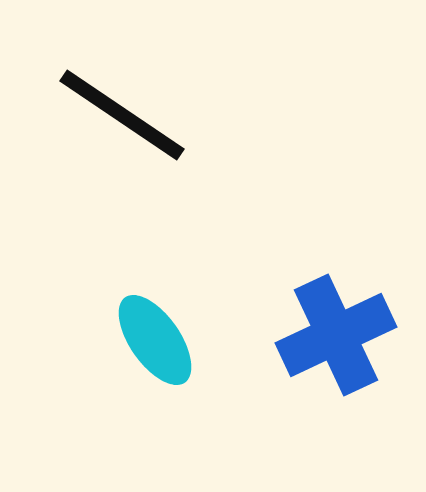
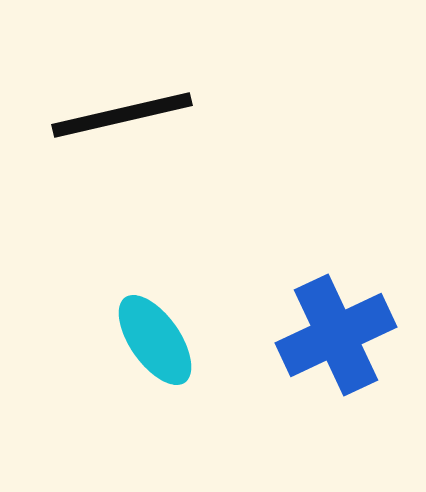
black line: rotated 47 degrees counterclockwise
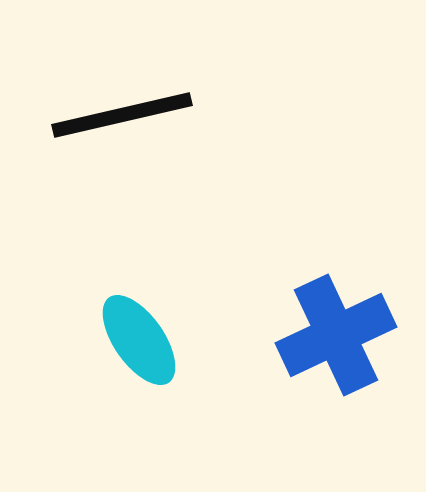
cyan ellipse: moved 16 px left
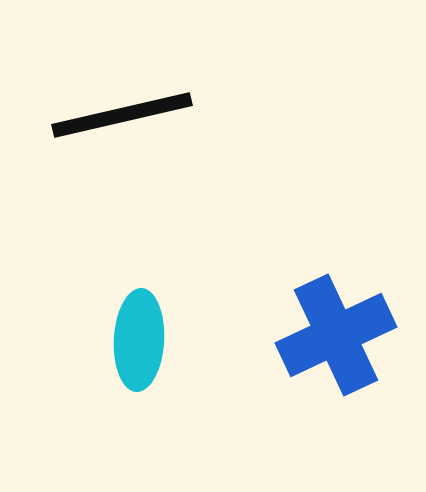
cyan ellipse: rotated 38 degrees clockwise
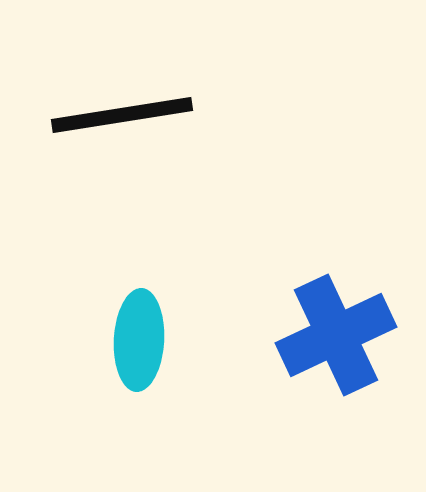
black line: rotated 4 degrees clockwise
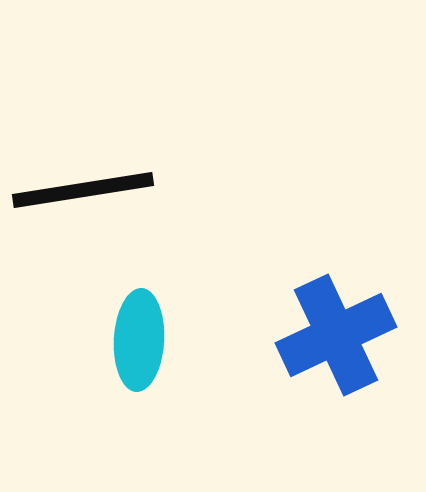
black line: moved 39 px left, 75 px down
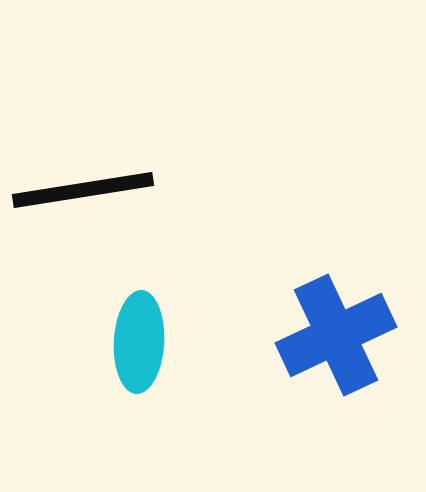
cyan ellipse: moved 2 px down
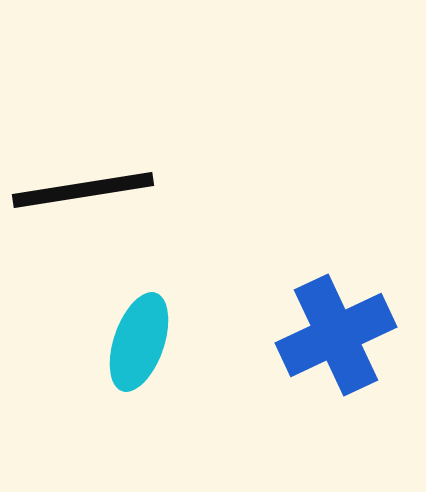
cyan ellipse: rotated 16 degrees clockwise
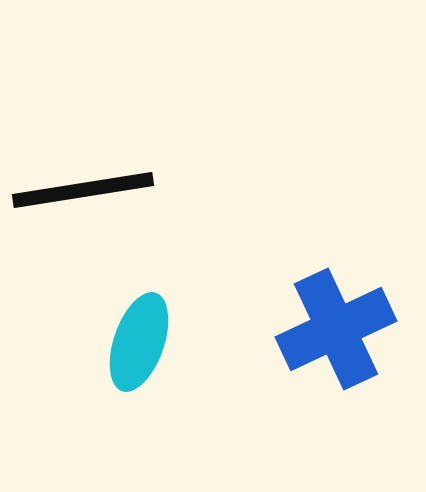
blue cross: moved 6 px up
